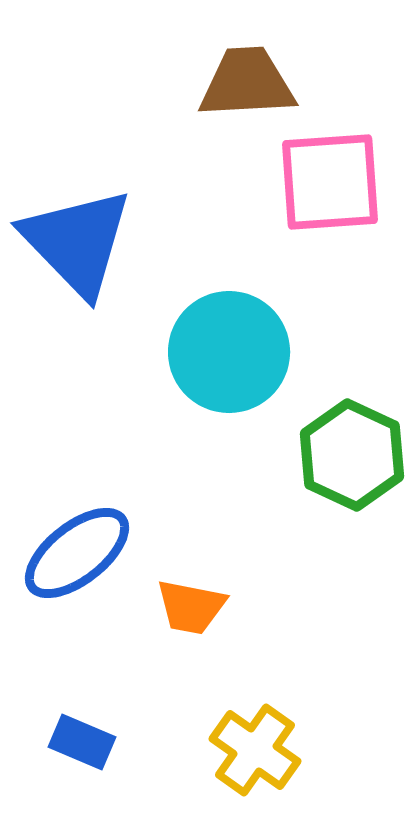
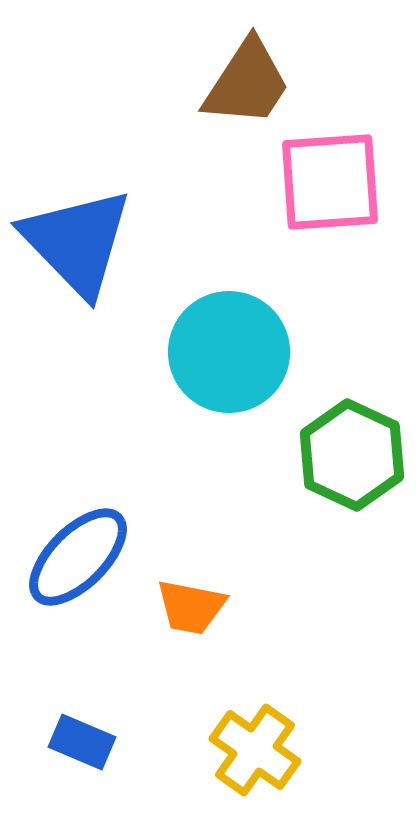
brown trapezoid: rotated 126 degrees clockwise
blue ellipse: moved 1 px right, 4 px down; rotated 7 degrees counterclockwise
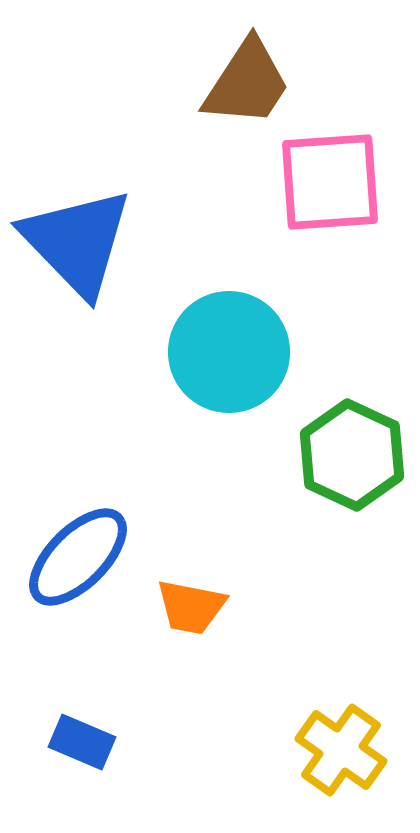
yellow cross: moved 86 px right
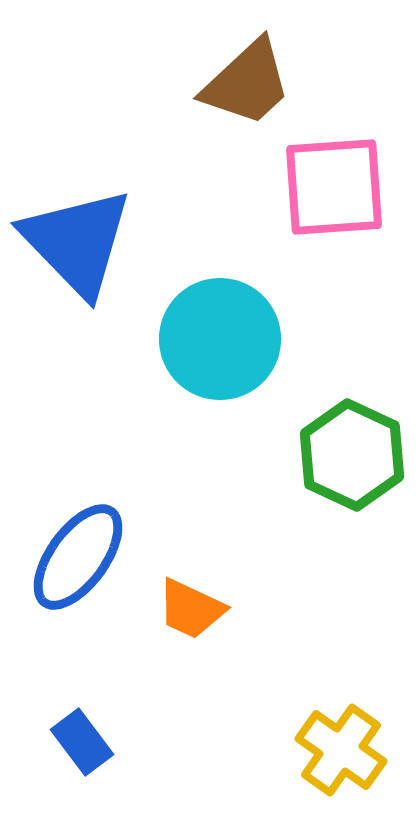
brown trapezoid: rotated 14 degrees clockwise
pink square: moved 4 px right, 5 px down
cyan circle: moved 9 px left, 13 px up
blue ellipse: rotated 9 degrees counterclockwise
orange trapezoid: moved 2 px down; rotated 14 degrees clockwise
blue rectangle: rotated 30 degrees clockwise
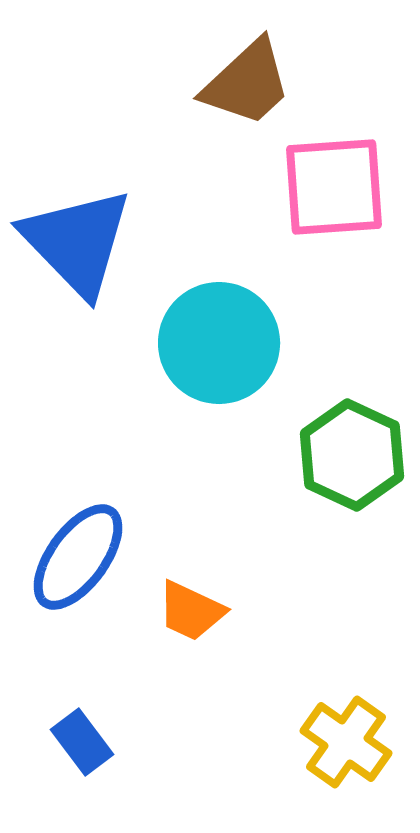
cyan circle: moved 1 px left, 4 px down
orange trapezoid: moved 2 px down
yellow cross: moved 5 px right, 8 px up
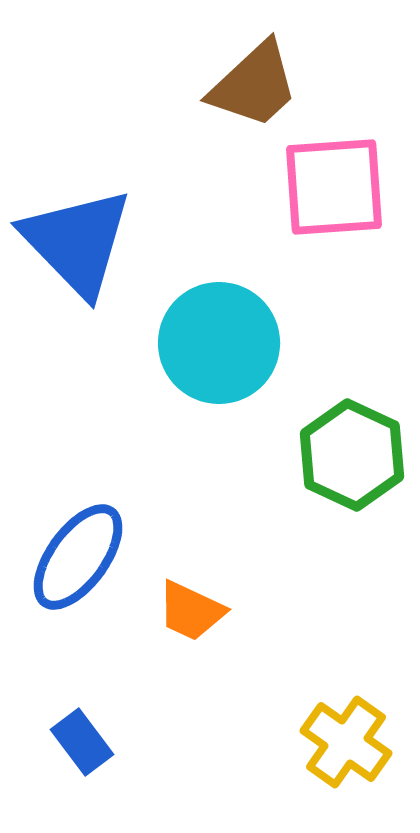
brown trapezoid: moved 7 px right, 2 px down
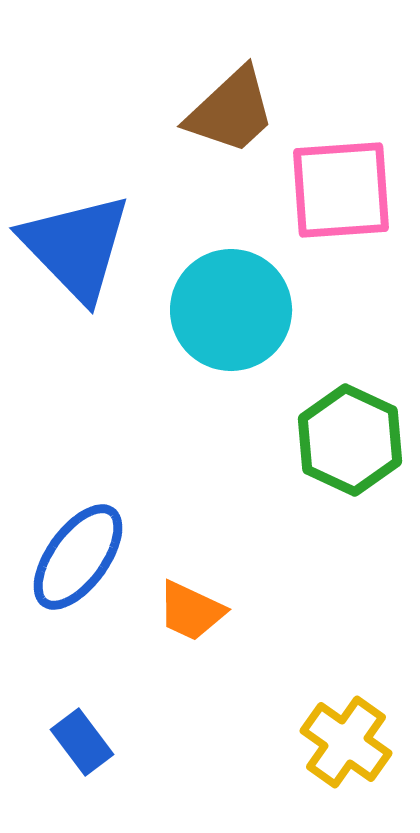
brown trapezoid: moved 23 px left, 26 px down
pink square: moved 7 px right, 3 px down
blue triangle: moved 1 px left, 5 px down
cyan circle: moved 12 px right, 33 px up
green hexagon: moved 2 px left, 15 px up
